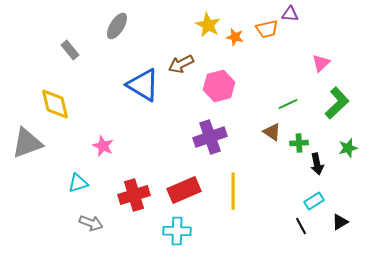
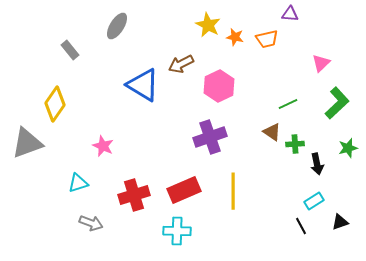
orange trapezoid: moved 10 px down
pink hexagon: rotated 12 degrees counterclockwise
yellow diamond: rotated 48 degrees clockwise
green cross: moved 4 px left, 1 px down
black triangle: rotated 12 degrees clockwise
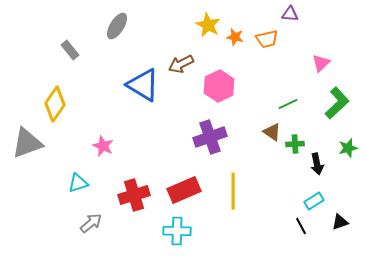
gray arrow: rotated 60 degrees counterclockwise
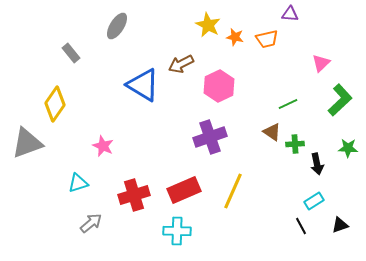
gray rectangle: moved 1 px right, 3 px down
green L-shape: moved 3 px right, 3 px up
green star: rotated 18 degrees clockwise
yellow line: rotated 24 degrees clockwise
black triangle: moved 3 px down
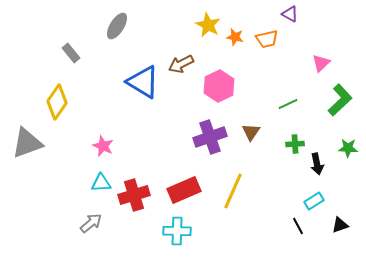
purple triangle: rotated 24 degrees clockwise
blue triangle: moved 3 px up
yellow diamond: moved 2 px right, 2 px up
brown triangle: moved 21 px left; rotated 30 degrees clockwise
cyan triangle: moved 23 px right; rotated 15 degrees clockwise
black line: moved 3 px left
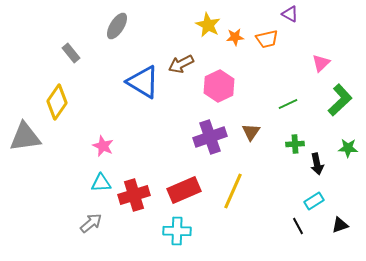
orange star: rotated 18 degrees counterclockwise
gray triangle: moved 2 px left, 6 px up; rotated 12 degrees clockwise
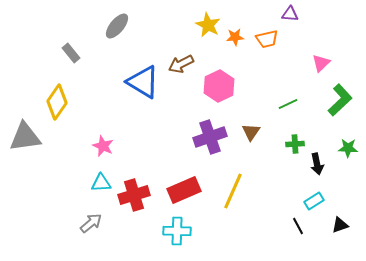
purple triangle: rotated 24 degrees counterclockwise
gray ellipse: rotated 8 degrees clockwise
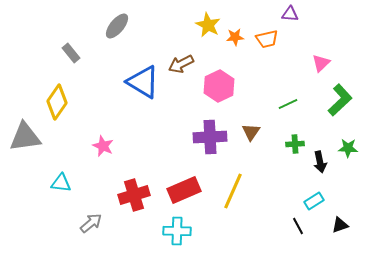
purple cross: rotated 16 degrees clockwise
black arrow: moved 3 px right, 2 px up
cyan triangle: moved 40 px left; rotated 10 degrees clockwise
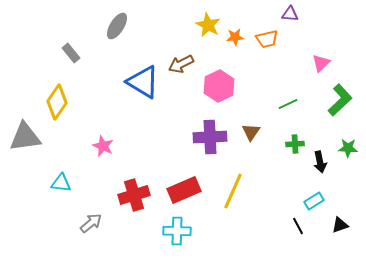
gray ellipse: rotated 8 degrees counterclockwise
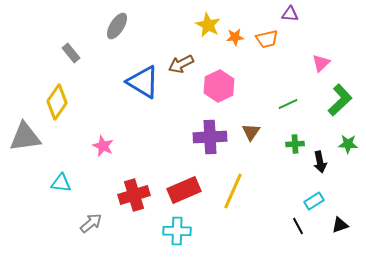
green star: moved 4 px up
